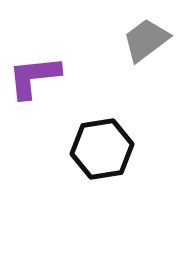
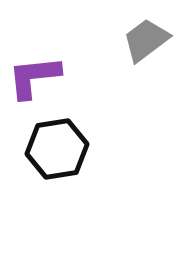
black hexagon: moved 45 px left
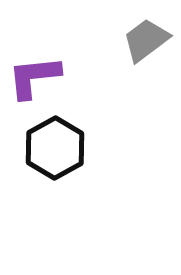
black hexagon: moved 2 px left, 1 px up; rotated 20 degrees counterclockwise
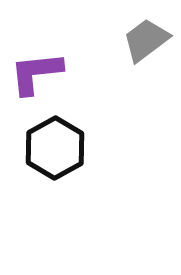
purple L-shape: moved 2 px right, 4 px up
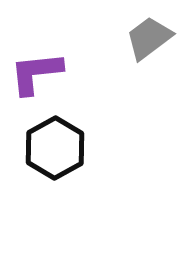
gray trapezoid: moved 3 px right, 2 px up
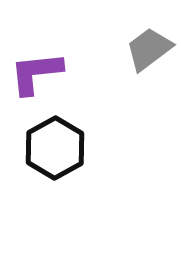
gray trapezoid: moved 11 px down
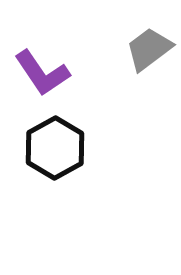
purple L-shape: moved 6 px right; rotated 118 degrees counterclockwise
